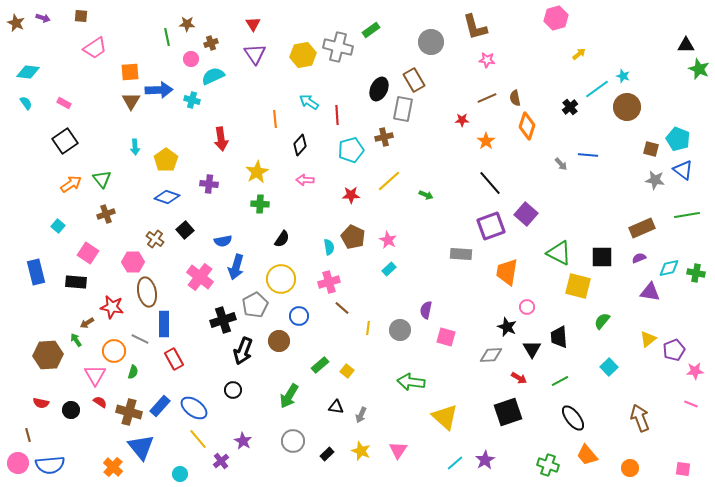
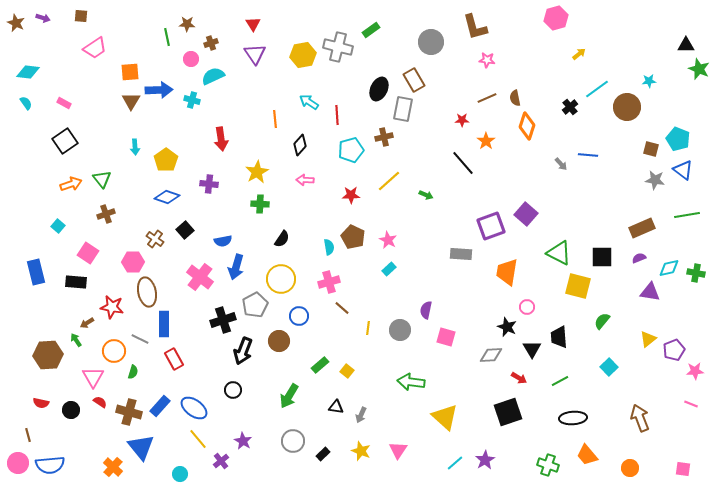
cyan star at (623, 76): moved 26 px right, 5 px down; rotated 24 degrees counterclockwise
black line at (490, 183): moved 27 px left, 20 px up
orange arrow at (71, 184): rotated 15 degrees clockwise
pink triangle at (95, 375): moved 2 px left, 2 px down
black ellipse at (573, 418): rotated 56 degrees counterclockwise
black rectangle at (327, 454): moved 4 px left
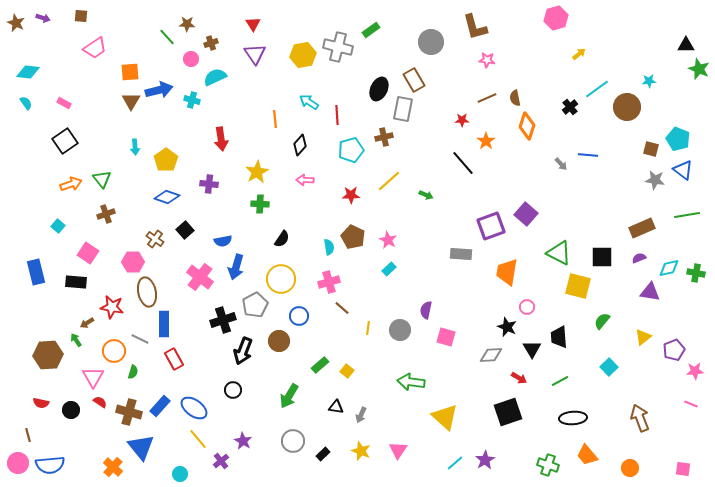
green line at (167, 37): rotated 30 degrees counterclockwise
cyan semicircle at (213, 76): moved 2 px right, 1 px down
blue arrow at (159, 90): rotated 12 degrees counterclockwise
yellow triangle at (648, 339): moved 5 px left, 2 px up
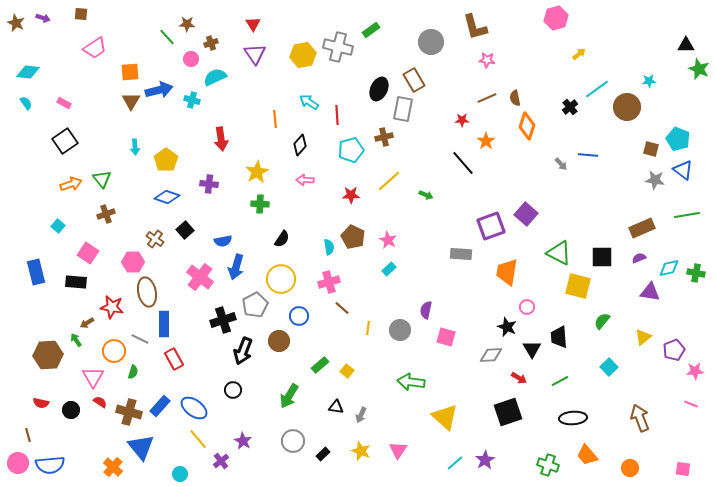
brown square at (81, 16): moved 2 px up
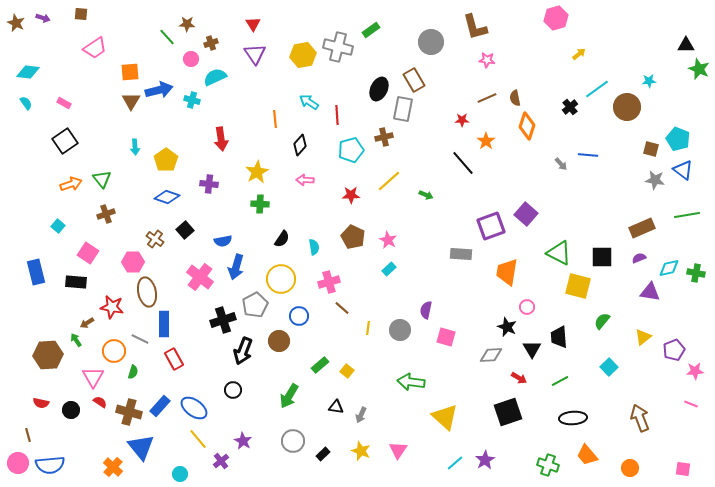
cyan semicircle at (329, 247): moved 15 px left
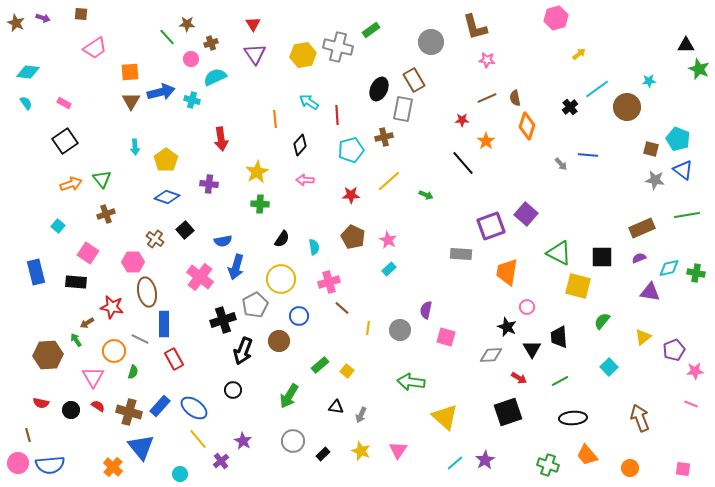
blue arrow at (159, 90): moved 2 px right, 2 px down
red semicircle at (100, 402): moved 2 px left, 4 px down
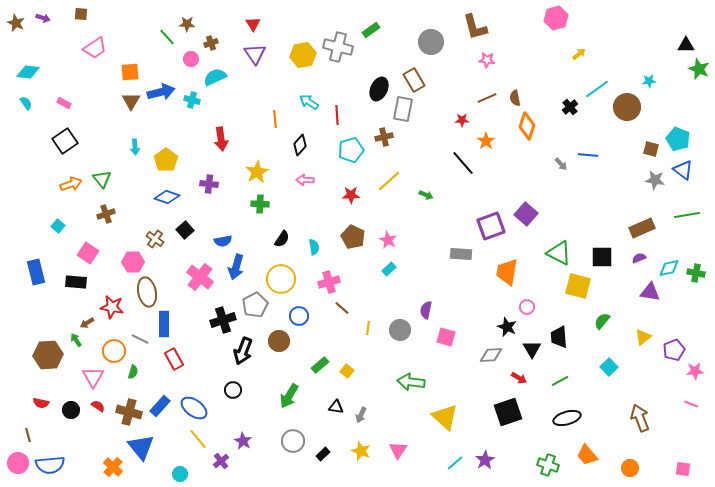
black ellipse at (573, 418): moved 6 px left; rotated 12 degrees counterclockwise
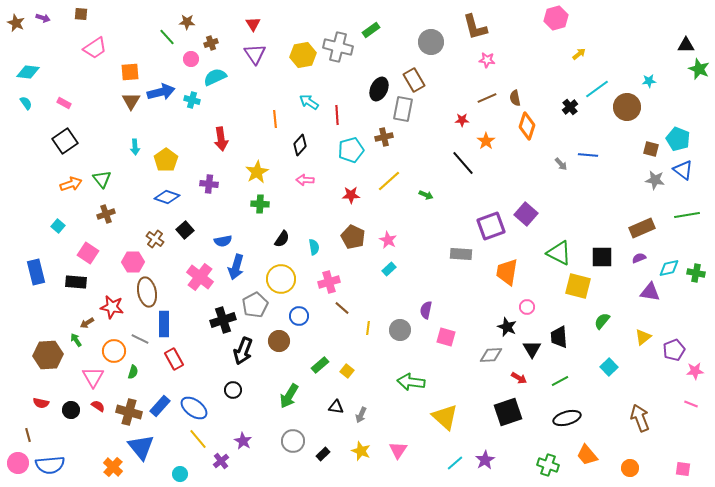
brown star at (187, 24): moved 2 px up
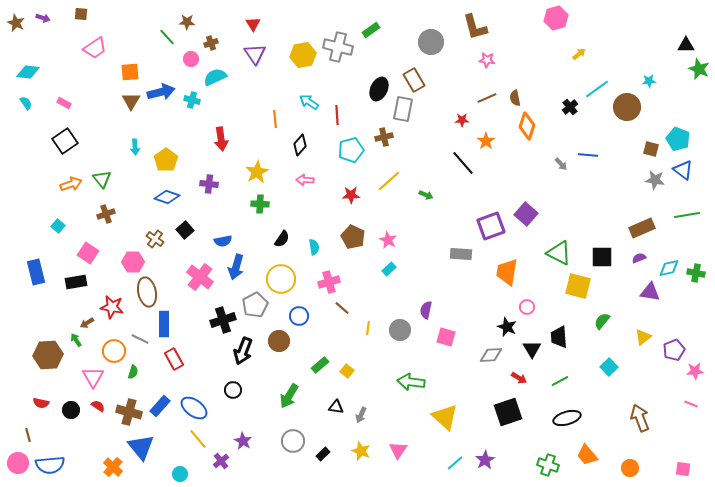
black rectangle at (76, 282): rotated 15 degrees counterclockwise
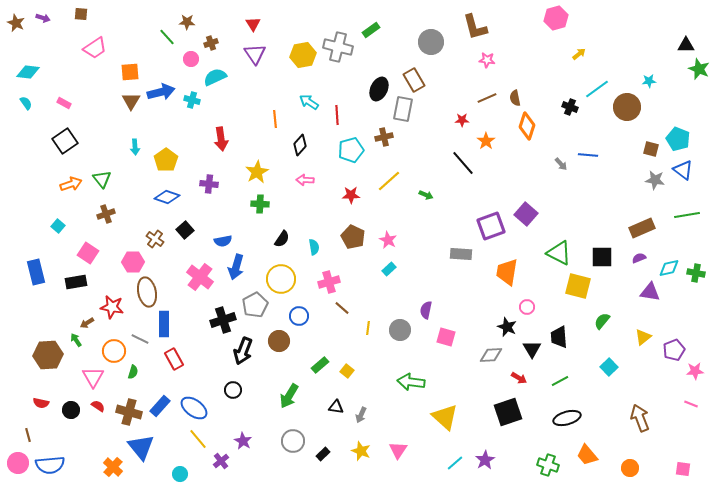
black cross at (570, 107): rotated 28 degrees counterclockwise
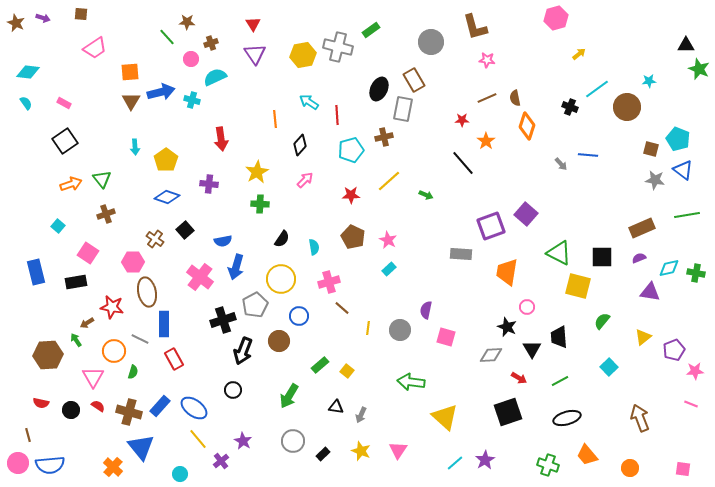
pink arrow at (305, 180): rotated 132 degrees clockwise
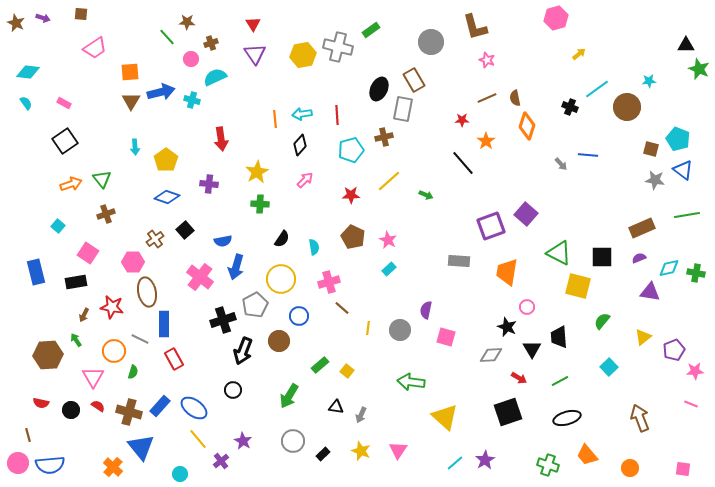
pink star at (487, 60): rotated 14 degrees clockwise
cyan arrow at (309, 102): moved 7 px left, 12 px down; rotated 42 degrees counterclockwise
brown cross at (155, 239): rotated 18 degrees clockwise
gray rectangle at (461, 254): moved 2 px left, 7 px down
brown arrow at (87, 323): moved 3 px left, 8 px up; rotated 32 degrees counterclockwise
